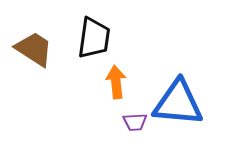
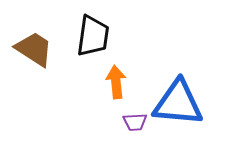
black trapezoid: moved 1 px left, 2 px up
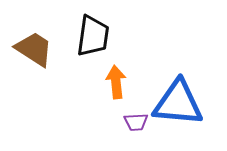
purple trapezoid: moved 1 px right
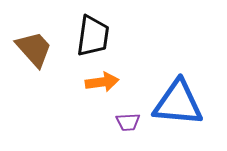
brown trapezoid: rotated 15 degrees clockwise
orange arrow: moved 14 px left; rotated 88 degrees clockwise
purple trapezoid: moved 8 px left
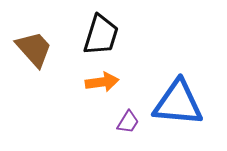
black trapezoid: moved 8 px right, 1 px up; rotated 9 degrees clockwise
purple trapezoid: rotated 55 degrees counterclockwise
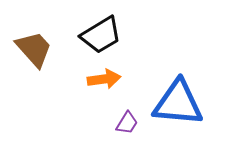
black trapezoid: rotated 42 degrees clockwise
orange arrow: moved 2 px right, 3 px up
purple trapezoid: moved 1 px left, 1 px down
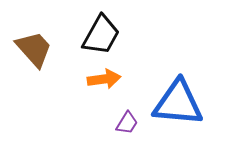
black trapezoid: rotated 30 degrees counterclockwise
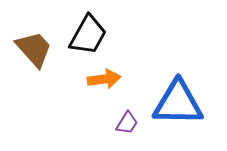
black trapezoid: moved 13 px left
blue triangle: rotated 4 degrees counterclockwise
